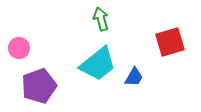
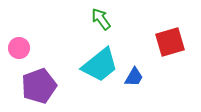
green arrow: rotated 20 degrees counterclockwise
cyan trapezoid: moved 2 px right, 1 px down
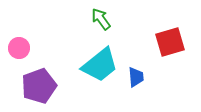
blue trapezoid: moved 2 px right; rotated 35 degrees counterclockwise
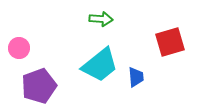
green arrow: rotated 130 degrees clockwise
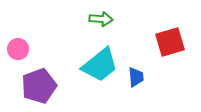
pink circle: moved 1 px left, 1 px down
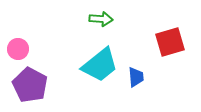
purple pentagon: moved 9 px left, 1 px up; rotated 24 degrees counterclockwise
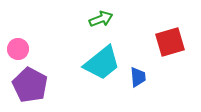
green arrow: rotated 25 degrees counterclockwise
cyan trapezoid: moved 2 px right, 2 px up
blue trapezoid: moved 2 px right
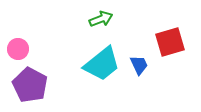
cyan trapezoid: moved 1 px down
blue trapezoid: moved 1 px right, 12 px up; rotated 20 degrees counterclockwise
